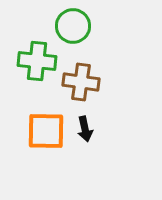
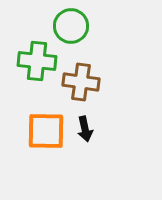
green circle: moved 2 px left
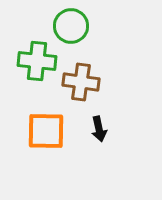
black arrow: moved 14 px right
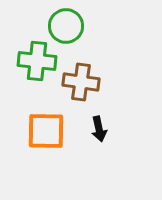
green circle: moved 5 px left
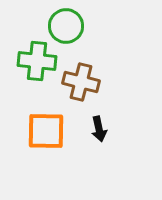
brown cross: rotated 6 degrees clockwise
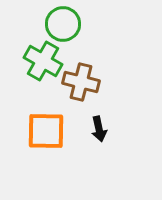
green circle: moved 3 px left, 2 px up
green cross: moved 6 px right; rotated 24 degrees clockwise
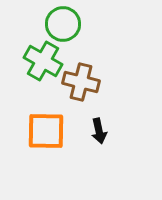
black arrow: moved 2 px down
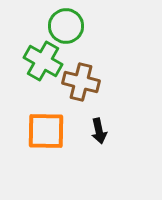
green circle: moved 3 px right, 2 px down
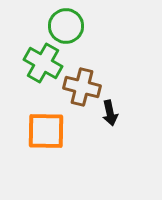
green cross: moved 2 px down
brown cross: moved 1 px right, 5 px down
black arrow: moved 11 px right, 18 px up
